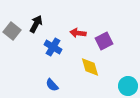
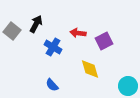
yellow diamond: moved 2 px down
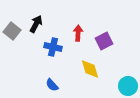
red arrow: rotated 84 degrees clockwise
blue cross: rotated 18 degrees counterclockwise
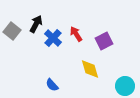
red arrow: moved 2 px left, 1 px down; rotated 35 degrees counterclockwise
blue cross: moved 9 px up; rotated 30 degrees clockwise
cyan circle: moved 3 px left
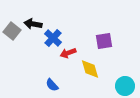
black arrow: moved 3 px left; rotated 108 degrees counterclockwise
red arrow: moved 8 px left, 19 px down; rotated 77 degrees counterclockwise
purple square: rotated 18 degrees clockwise
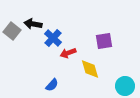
blue semicircle: rotated 96 degrees counterclockwise
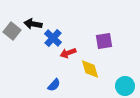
blue semicircle: moved 2 px right
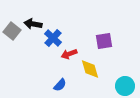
red arrow: moved 1 px right, 1 px down
blue semicircle: moved 6 px right
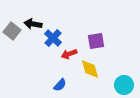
purple square: moved 8 px left
cyan circle: moved 1 px left, 1 px up
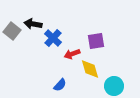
red arrow: moved 3 px right
cyan circle: moved 10 px left, 1 px down
